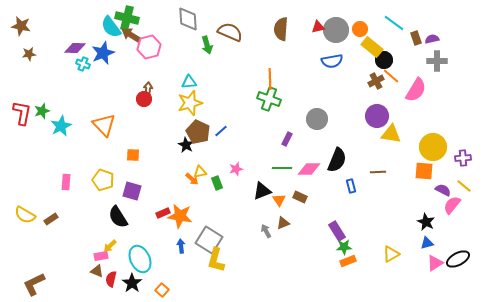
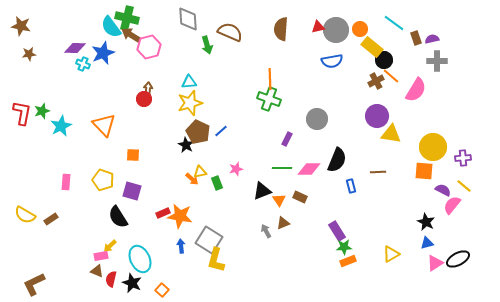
black star at (132, 283): rotated 12 degrees counterclockwise
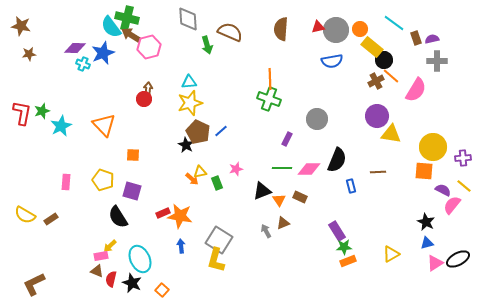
gray square at (209, 240): moved 10 px right
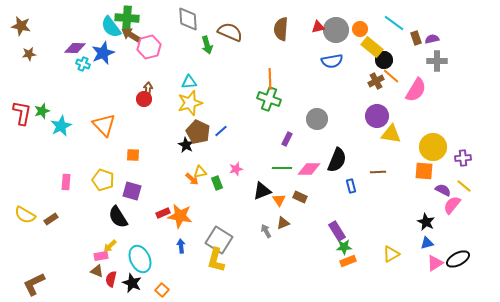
green cross at (127, 18): rotated 10 degrees counterclockwise
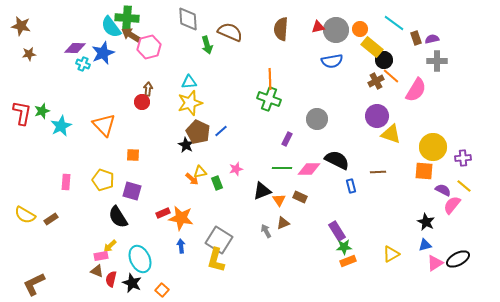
red circle at (144, 99): moved 2 px left, 3 px down
yellow triangle at (391, 134): rotated 10 degrees clockwise
black semicircle at (337, 160): rotated 85 degrees counterclockwise
orange star at (180, 216): moved 1 px right, 2 px down
blue triangle at (427, 243): moved 2 px left, 2 px down
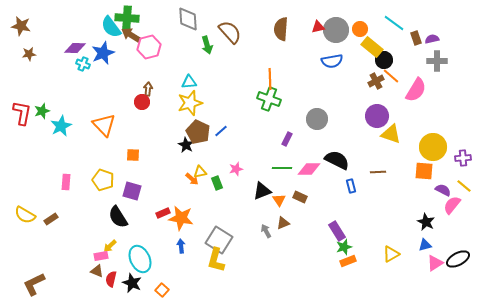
brown semicircle at (230, 32): rotated 25 degrees clockwise
green star at (344, 247): rotated 14 degrees counterclockwise
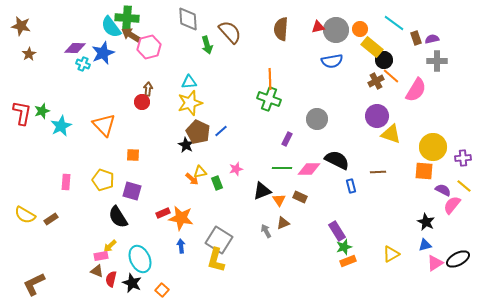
brown star at (29, 54): rotated 24 degrees counterclockwise
